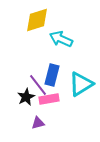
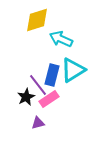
cyan triangle: moved 8 px left, 14 px up
pink rectangle: rotated 24 degrees counterclockwise
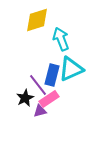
cyan arrow: rotated 45 degrees clockwise
cyan triangle: moved 2 px left, 1 px up; rotated 8 degrees clockwise
black star: moved 1 px left, 1 px down
purple triangle: moved 2 px right, 12 px up
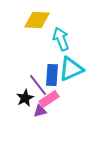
yellow diamond: rotated 20 degrees clockwise
blue rectangle: rotated 10 degrees counterclockwise
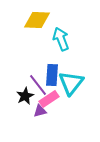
cyan triangle: moved 14 px down; rotated 28 degrees counterclockwise
black star: moved 2 px up
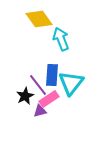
yellow diamond: moved 2 px right, 1 px up; rotated 52 degrees clockwise
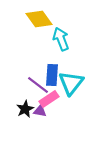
purple line: rotated 15 degrees counterclockwise
black star: moved 13 px down
purple triangle: rotated 24 degrees clockwise
